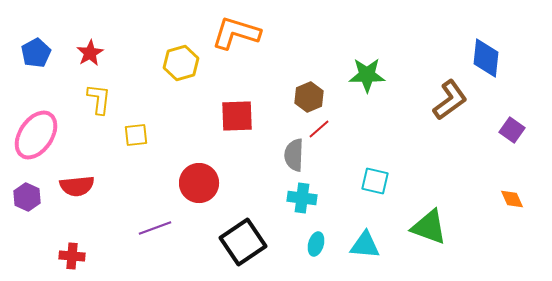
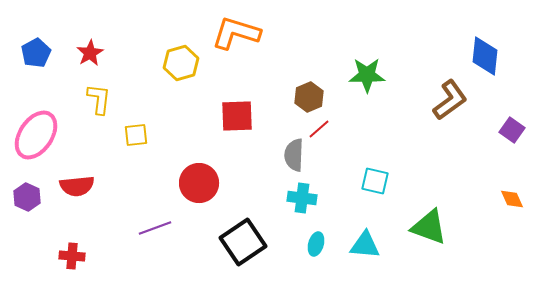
blue diamond: moved 1 px left, 2 px up
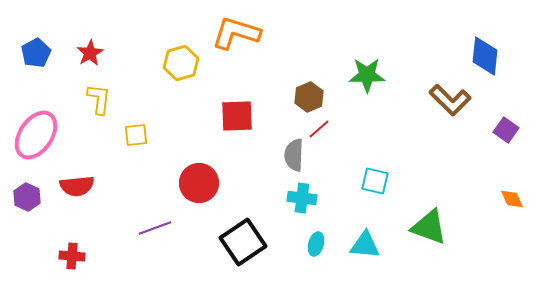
brown L-shape: rotated 81 degrees clockwise
purple square: moved 6 px left
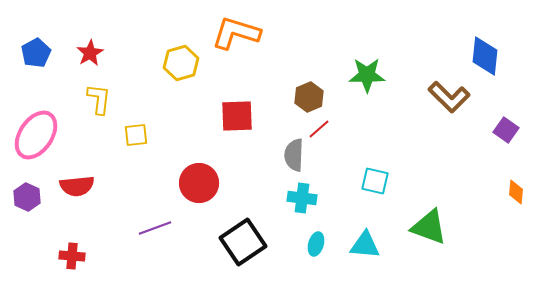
brown L-shape: moved 1 px left, 3 px up
orange diamond: moved 4 px right, 7 px up; rotated 30 degrees clockwise
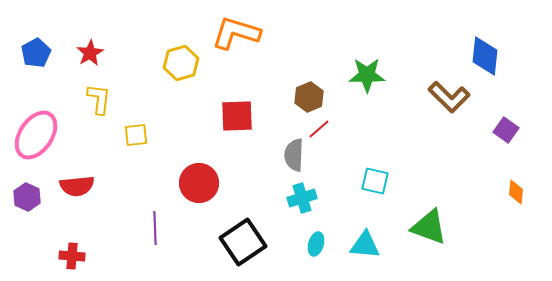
cyan cross: rotated 24 degrees counterclockwise
purple line: rotated 72 degrees counterclockwise
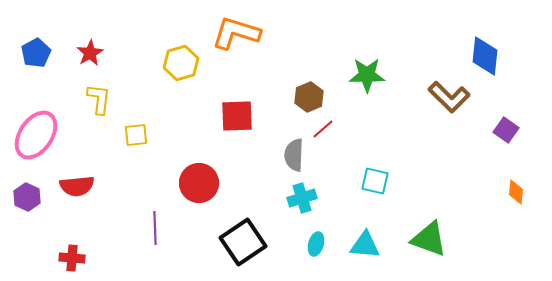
red line: moved 4 px right
green triangle: moved 12 px down
red cross: moved 2 px down
